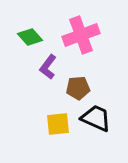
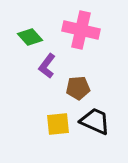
pink cross: moved 5 px up; rotated 33 degrees clockwise
purple L-shape: moved 1 px left, 1 px up
black trapezoid: moved 1 px left, 3 px down
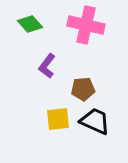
pink cross: moved 5 px right, 5 px up
green diamond: moved 13 px up
brown pentagon: moved 5 px right, 1 px down
yellow square: moved 5 px up
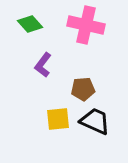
purple L-shape: moved 4 px left, 1 px up
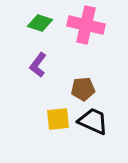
green diamond: moved 10 px right, 1 px up; rotated 30 degrees counterclockwise
purple L-shape: moved 5 px left
black trapezoid: moved 2 px left
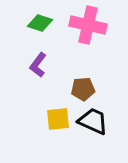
pink cross: moved 2 px right
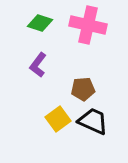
yellow square: rotated 30 degrees counterclockwise
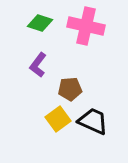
pink cross: moved 2 px left, 1 px down
brown pentagon: moved 13 px left
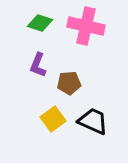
purple L-shape: rotated 15 degrees counterclockwise
brown pentagon: moved 1 px left, 6 px up
yellow square: moved 5 px left
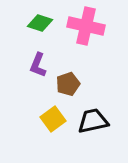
brown pentagon: moved 1 px left, 1 px down; rotated 15 degrees counterclockwise
black trapezoid: rotated 36 degrees counterclockwise
